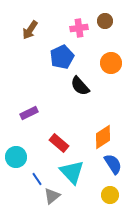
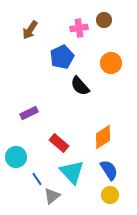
brown circle: moved 1 px left, 1 px up
blue semicircle: moved 4 px left, 6 px down
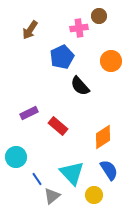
brown circle: moved 5 px left, 4 px up
orange circle: moved 2 px up
red rectangle: moved 1 px left, 17 px up
cyan triangle: moved 1 px down
yellow circle: moved 16 px left
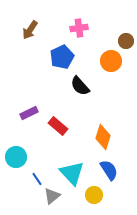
brown circle: moved 27 px right, 25 px down
orange diamond: rotated 40 degrees counterclockwise
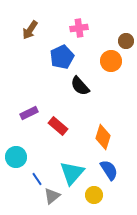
cyan triangle: rotated 24 degrees clockwise
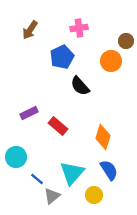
blue line: rotated 16 degrees counterclockwise
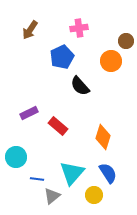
blue semicircle: moved 1 px left, 3 px down
blue line: rotated 32 degrees counterclockwise
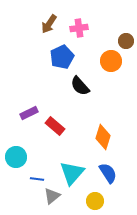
brown arrow: moved 19 px right, 6 px up
red rectangle: moved 3 px left
yellow circle: moved 1 px right, 6 px down
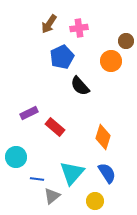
red rectangle: moved 1 px down
blue semicircle: moved 1 px left
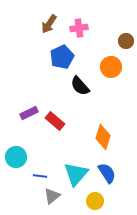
orange circle: moved 6 px down
red rectangle: moved 6 px up
cyan triangle: moved 4 px right, 1 px down
blue line: moved 3 px right, 3 px up
